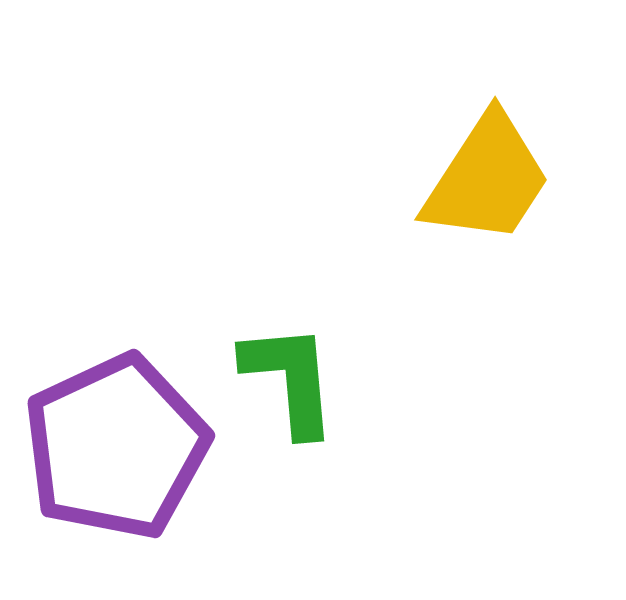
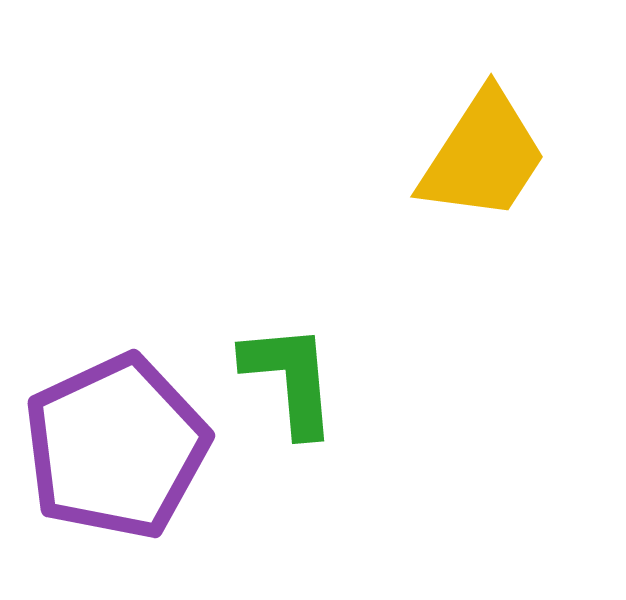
yellow trapezoid: moved 4 px left, 23 px up
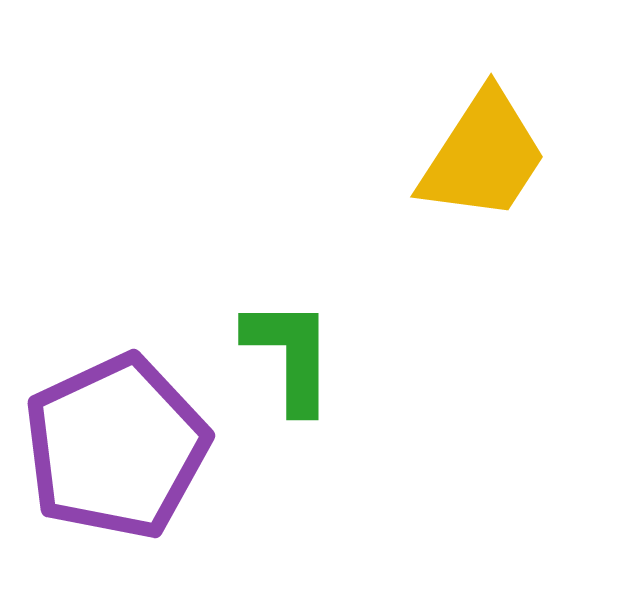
green L-shape: moved 24 px up; rotated 5 degrees clockwise
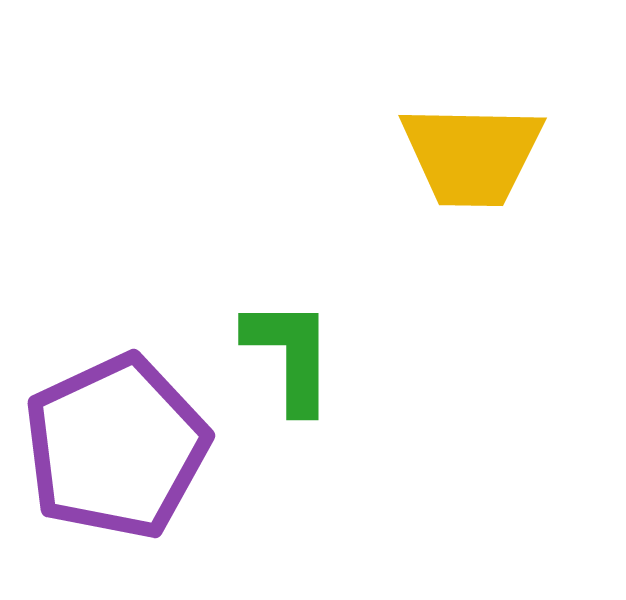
yellow trapezoid: moved 11 px left, 1 px up; rotated 58 degrees clockwise
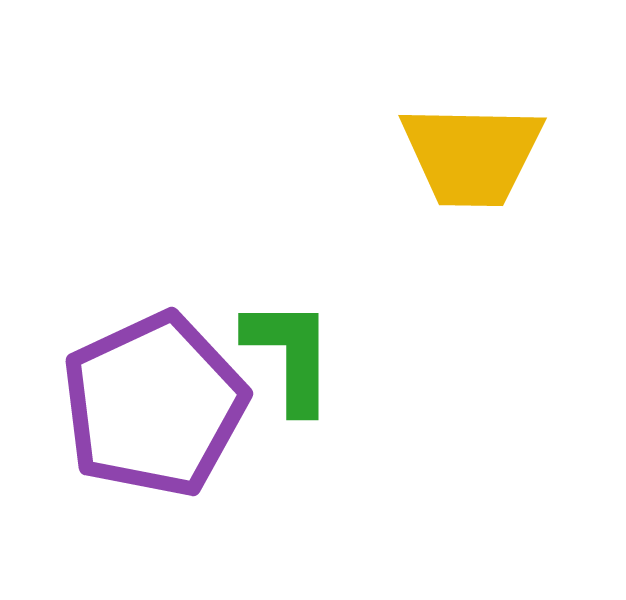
purple pentagon: moved 38 px right, 42 px up
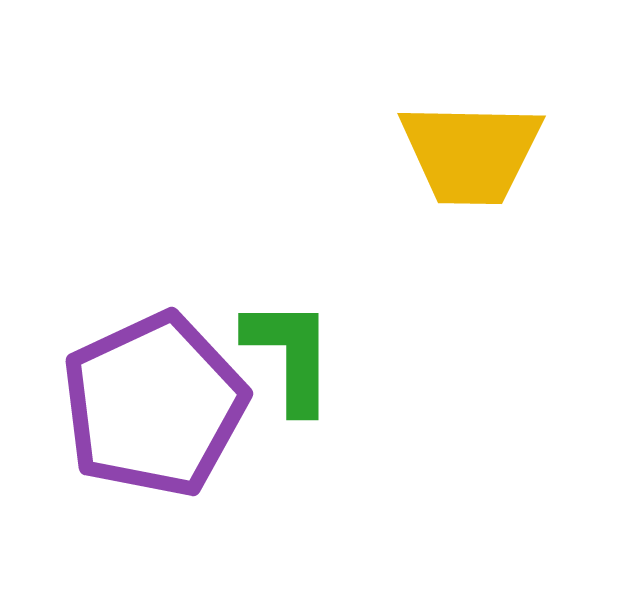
yellow trapezoid: moved 1 px left, 2 px up
